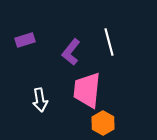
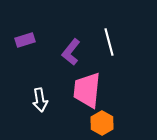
orange hexagon: moved 1 px left
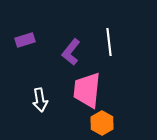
white line: rotated 8 degrees clockwise
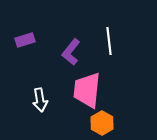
white line: moved 1 px up
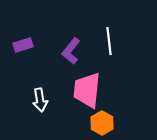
purple rectangle: moved 2 px left, 5 px down
purple L-shape: moved 1 px up
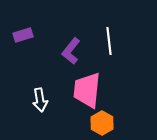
purple rectangle: moved 10 px up
